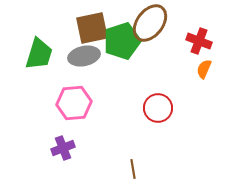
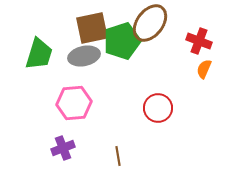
brown line: moved 15 px left, 13 px up
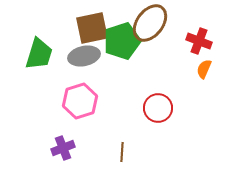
pink hexagon: moved 6 px right, 2 px up; rotated 12 degrees counterclockwise
brown line: moved 4 px right, 4 px up; rotated 12 degrees clockwise
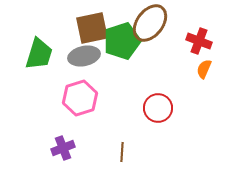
pink hexagon: moved 3 px up
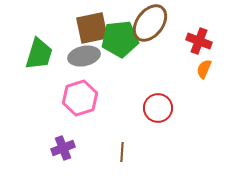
green pentagon: moved 2 px left, 2 px up; rotated 12 degrees clockwise
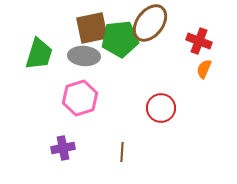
gray ellipse: rotated 16 degrees clockwise
red circle: moved 3 px right
purple cross: rotated 10 degrees clockwise
